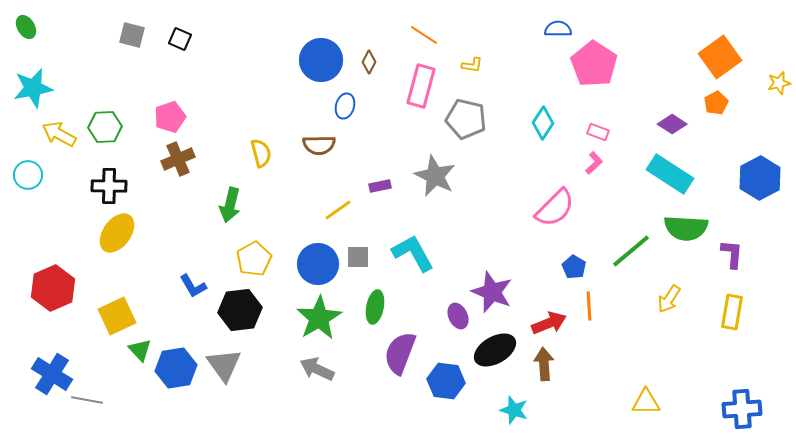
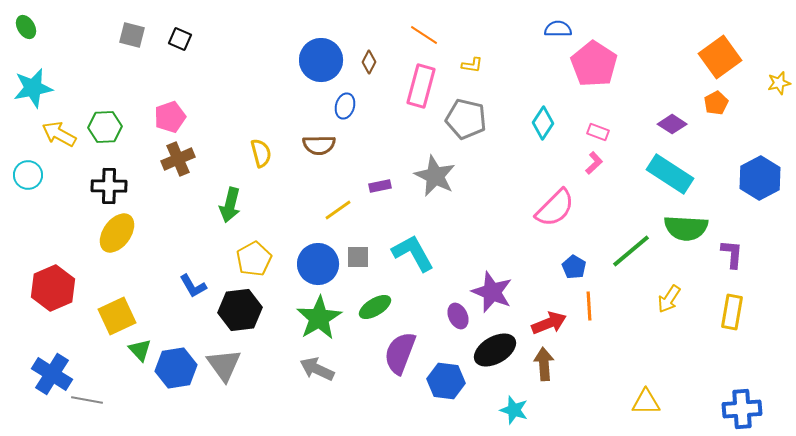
green ellipse at (375, 307): rotated 48 degrees clockwise
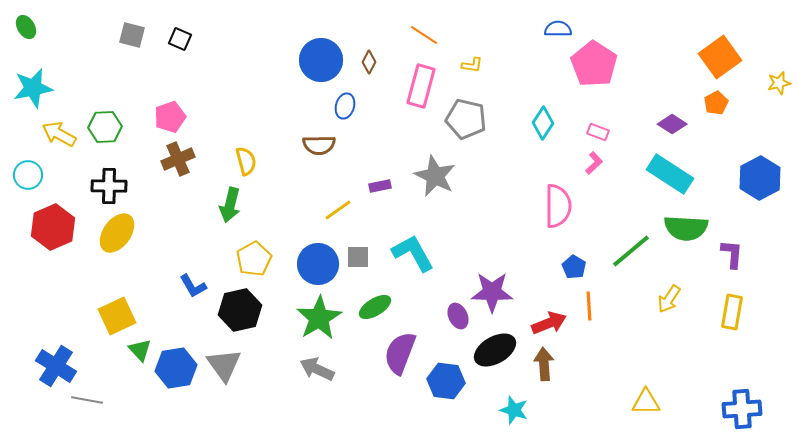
yellow semicircle at (261, 153): moved 15 px left, 8 px down
pink semicircle at (555, 208): moved 3 px right, 2 px up; rotated 45 degrees counterclockwise
red hexagon at (53, 288): moved 61 px up
purple star at (492, 292): rotated 21 degrees counterclockwise
black hexagon at (240, 310): rotated 6 degrees counterclockwise
blue cross at (52, 374): moved 4 px right, 8 px up
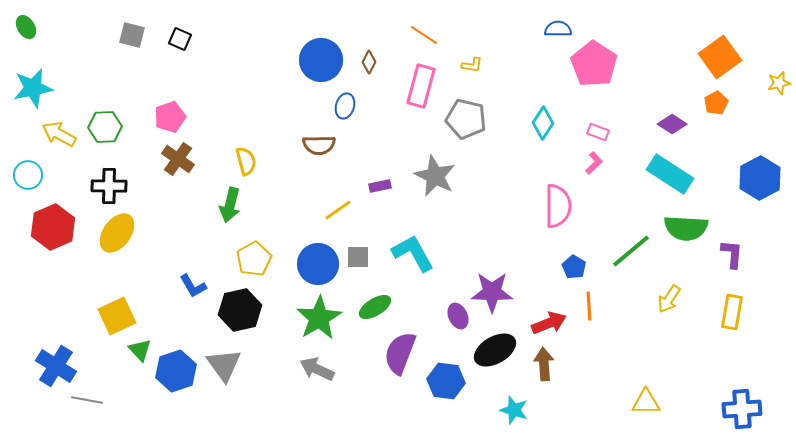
brown cross at (178, 159): rotated 32 degrees counterclockwise
blue hexagon at (176, 368): moved 3 px down; rotated 9 degrees counterclockwise
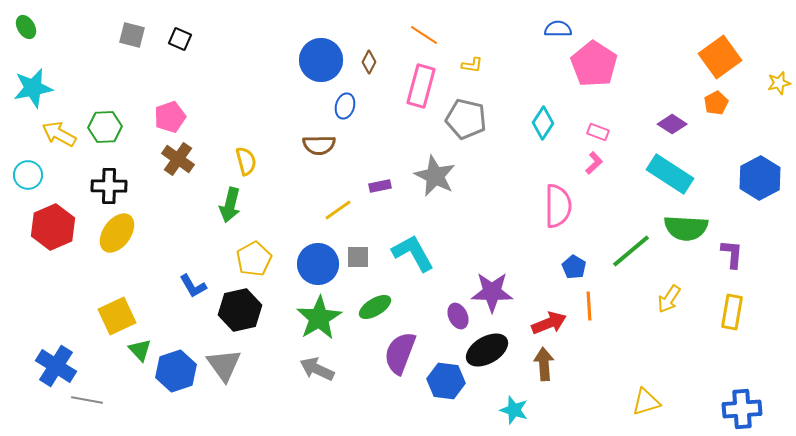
black ellipse at (495, 350): moved 8 px left
yellow triangle at (646, 402): rotated 16 degrees counterclockwise
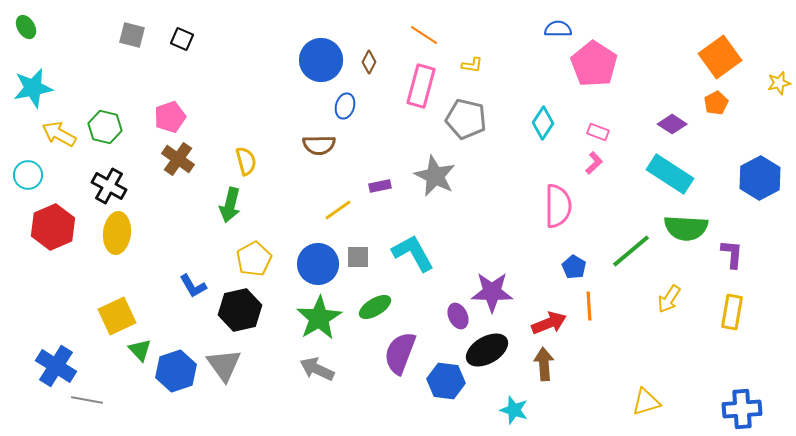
black square at (180, 39): moved 2 px right
green hexagon at (105, 127): rotated 16 degrees clockwise
black cross at (109, 186): rotated 28 degrees clockwise
yellow ellipse at (117, 233): rotated 30 degrees counterclockwise
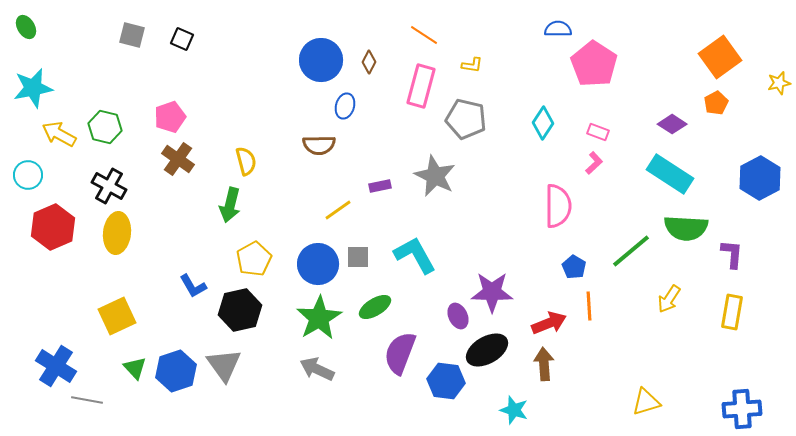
cyan L-shape at (413, 253): moved 2 px right, 2 px down
green triangle at (140, 350): moved 5 px left, 18 px down
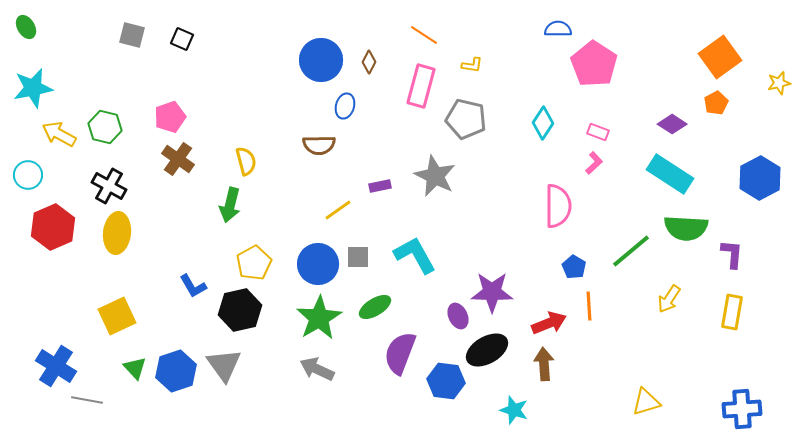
yellow pentagon at (254, 259): moved 4 px down
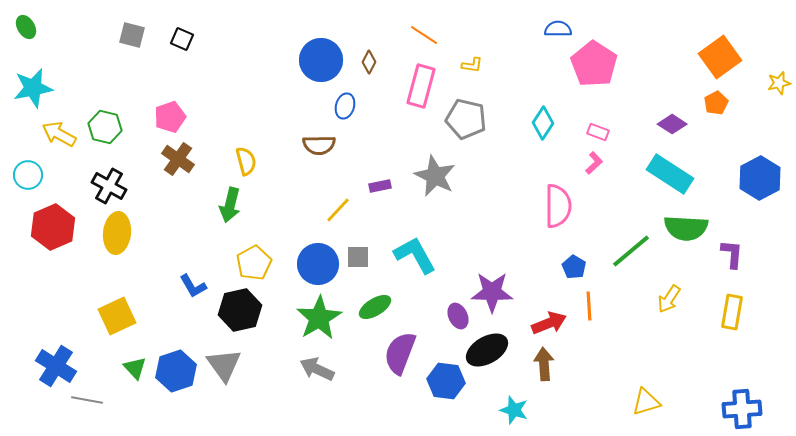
yellow line at (338, 210): rotated 12 degrees counterclockwise
